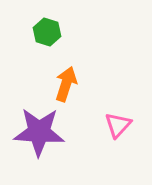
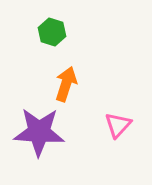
green hexagon: moved 5 px right
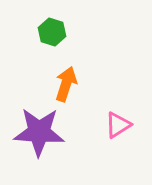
pink triangle: rotated 16 degrees clockwise
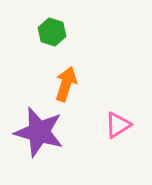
purple star: rotated 12 degrees clockwise
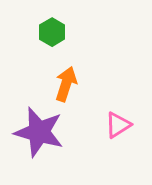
green hexagon: rotated 12 degrees clockwise
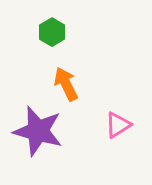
orange arrow: rotated 44 degrees counterclockwise
purple star: moved 1 px left, 1 px up
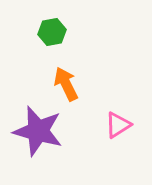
green hexagon: rotated 20 degrees clockwise
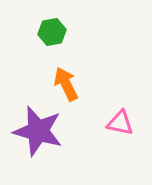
pink triangle: moved 2 px right, 2 px up; rotated 44 degrees clockwise
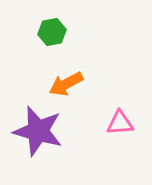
orange arrow: rotated 92 degrees counterclockwise
pink triangle: rotated 16 degrees counterclockwise
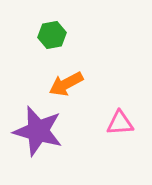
green hexagon: moved 3 px down
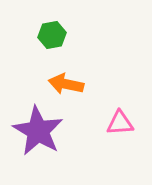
orange arrow: rotated 40 degrees clockwise
purple star: rotated 15 degrees clockwise
